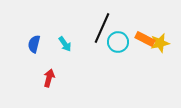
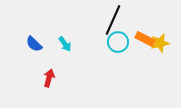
black line: moved 11 px right, 8 px up
blue semicircle: rotated 60 degrees counterclockwise
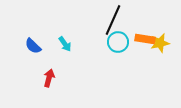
orange rectangle: rotated 18 degrees counterclockwise
blue semicircle: moved 1 px left, 2 px down
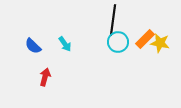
black line: rotated 16 degrees counterclockwise
orange rectangle: rotated 54 degrees counterclockwise
yellow star: rotated 24 degrees clockwise
red arrow: moved 4 px left, 1 px up
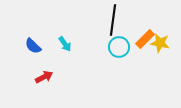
cyan circle: moved 1 px right, 5 px down
red arrow: moved 1 px left; rotated 48 degrees clockwise
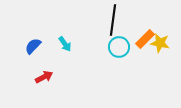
blue semicircle: rotated 90 degrees clockwise
